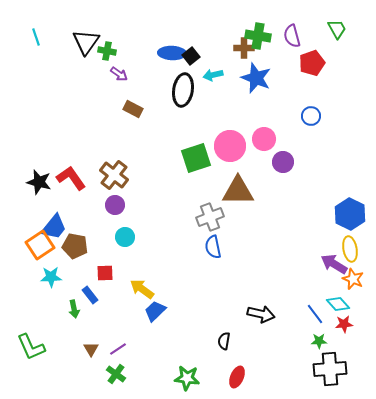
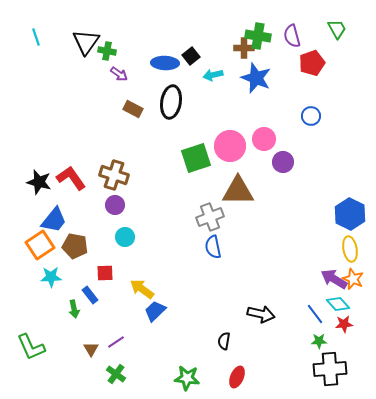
blue ellipse at (172, 53): moved 7 px left, 10 px down
black ellipse at (183, 90): moved 12 px left, 12 px down
brown cross at (114, 175): rotated 20 degrees counterclockwise
blue trapezoid at (54, 227): moved 7 px up
purple arrow at (334, 264): moved 15 px down
purple line at (118, 349): moved 2 px left, 7 px up
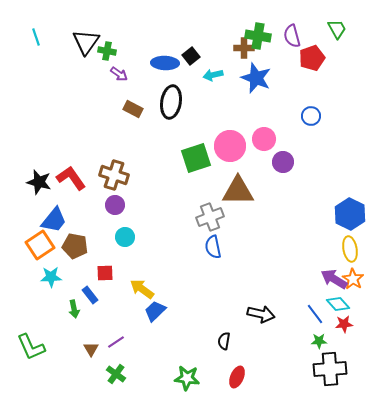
red pentagon at (312, 63): moved 5 px up
orange star at (353, 279): rotated 10 degrees clockwise
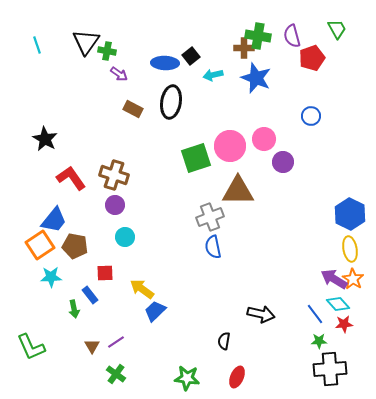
cyan line at (36, 37): moved 1 px right, 8 px down
black star at (39, 182): moved 6 px right, 43 px up; rotated 15 degrees clockwise
brown triangle at (91, 349): moved 1 px right, 3 px up
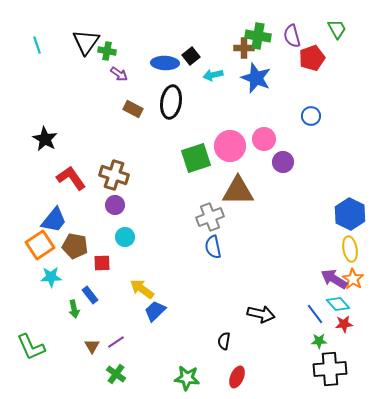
red square at (105, 273): moved 3 px left, 10 px up
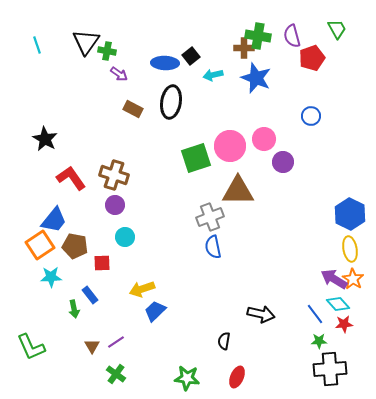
yellow arrow at (142, 289): rotated 55 degrees counterclockwise
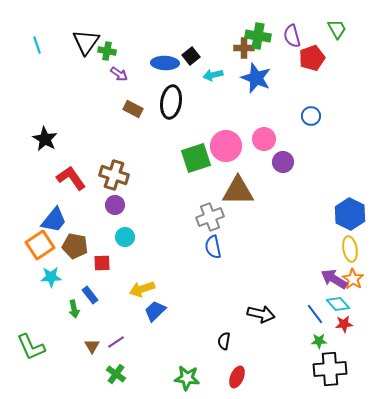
pink circle at (230, 146): moved 4 px left
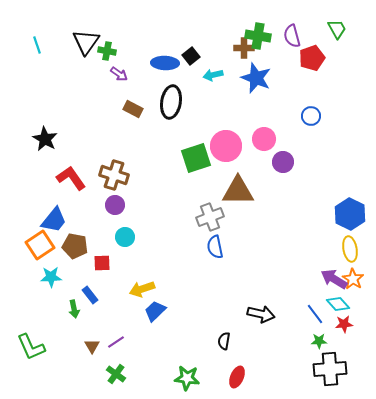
blue semicircle at (213, 247): moved 2 px right
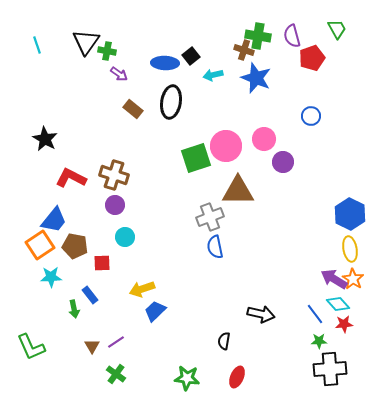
brown cross at (244, 48): moved 2 px down; rotated 18 degrees clockwise
brown rectangle at (133, 109): rotated 12 degrees clockwise
red L-shape at (71, 178): rotated 28 degrees counterclockwise
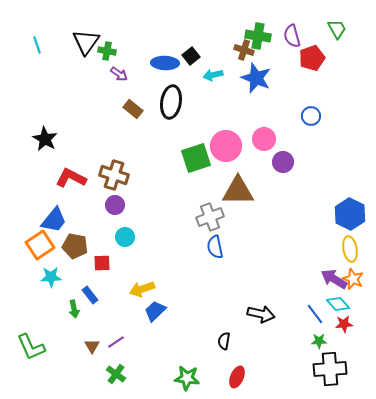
orange star at (353, 279): rotated 10 degrees counterclockwise
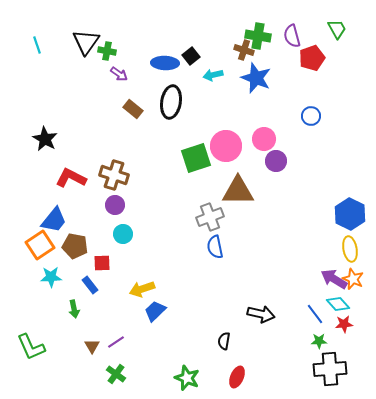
purple circle at (283, 162): moved 7 px left, 1 px up
cyan circle at (125, 237): moved 2 px left, 3 px up
blue rectangle at (90, 295): moved 10 px up
green star at (187, 378): rotated 15 degrees clockwise
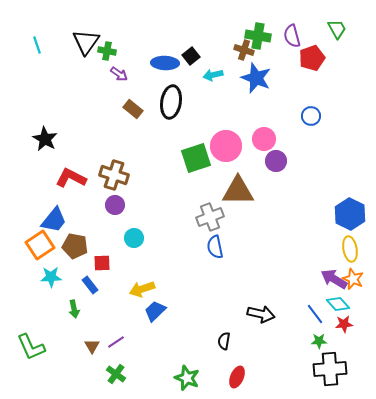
cyan circle at (123, 234): moved 11 px right, 4 px down
